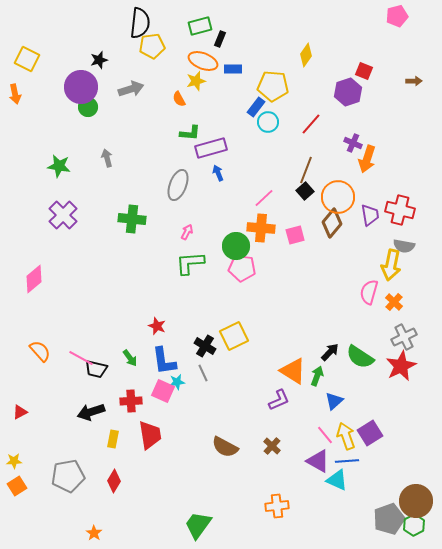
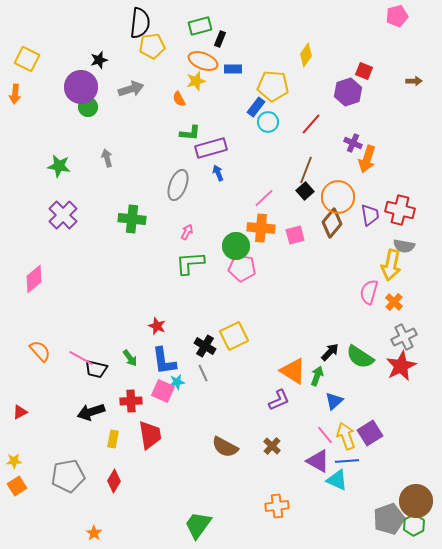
orange arrow at (15, 94): rotated 18 degrees clockwise
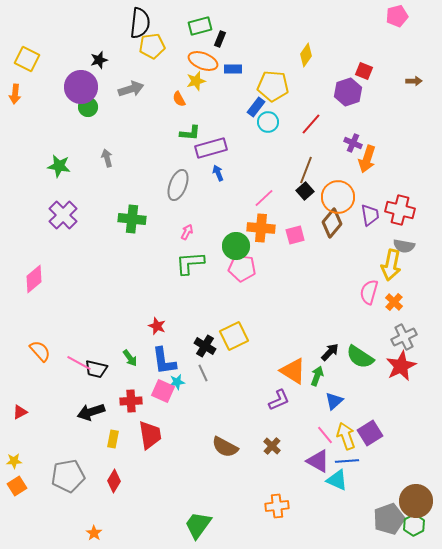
pink line at (81, 358): moved 2 px left, 5 px down
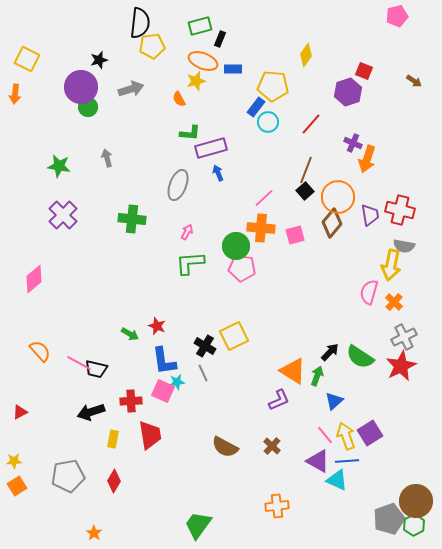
brown arrow at (414, 81): rotated 35 degrees clockwise
green arrow at (130, 358): moved 24 px up; rotated 24 degrees counterclockwise
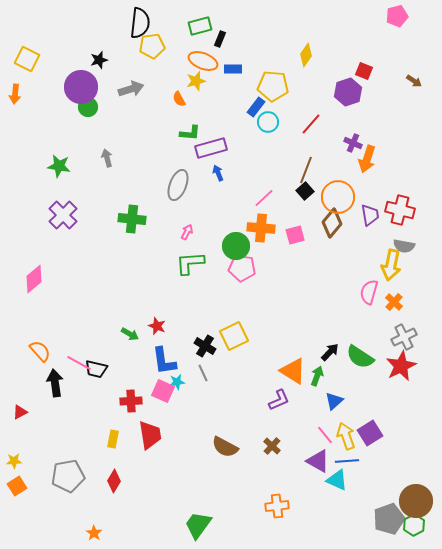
black arrow at (91, 412): moved 36 px left, 29 px up; rotated 100 degrees clockwise
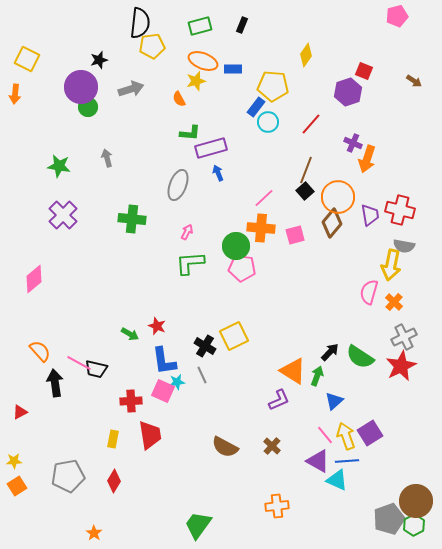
black rectangle at (220, 39): moved 22 px right, 14 px up
gray line at (203, 373): moved 1 px left, 2 px down
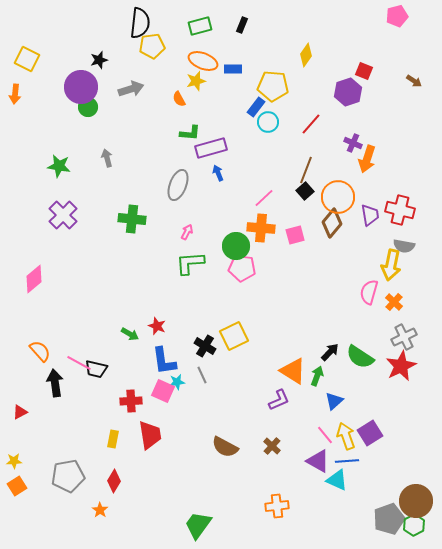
orange star at (94, 533): moved 6 px right, 23 px up
